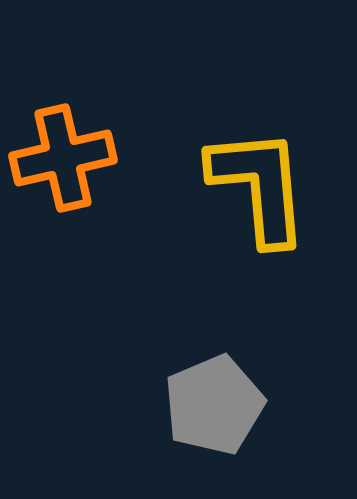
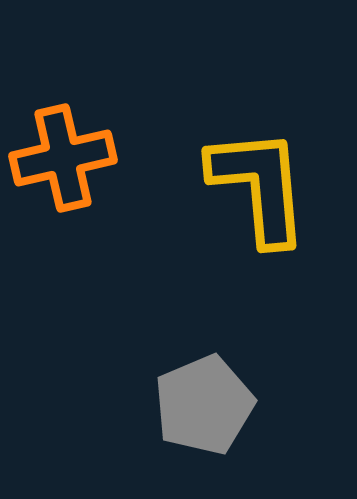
gray pentagon: moved 10 px left
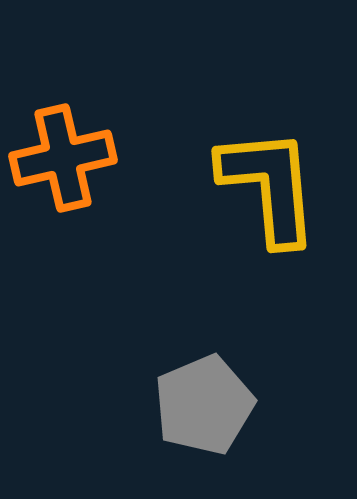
yellow L-shape: moved 10 px right
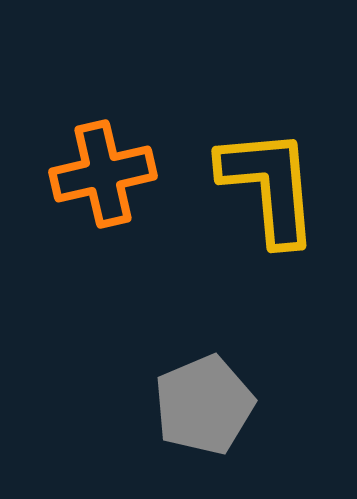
orange cross: moved 40 px right, 16 px down
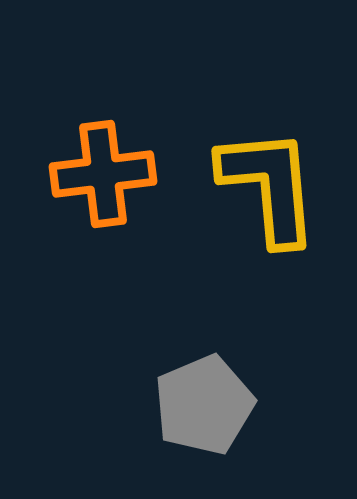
orange cross: rotated 6 degrees clockwise
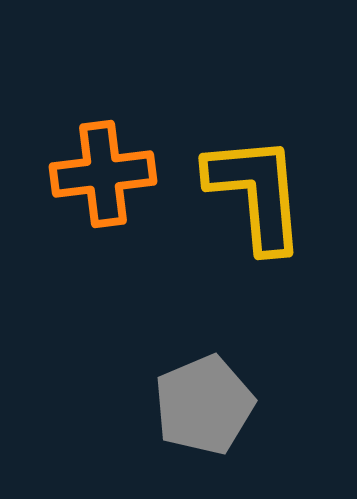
yellow L-shape: moved 13 px left, 7 px down
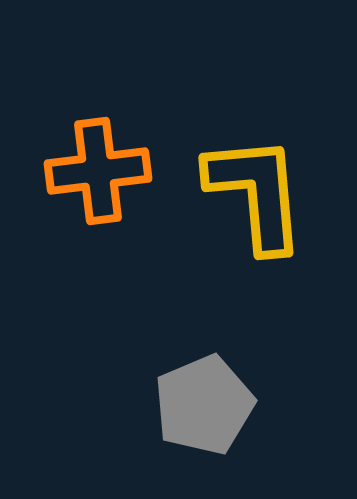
orange cross: moved 5 px left, 3 px up
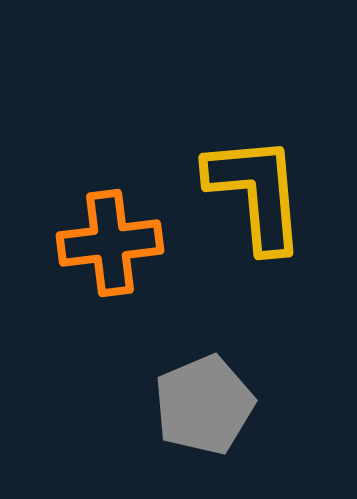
orange cross: moved 12 px right, 72 px down
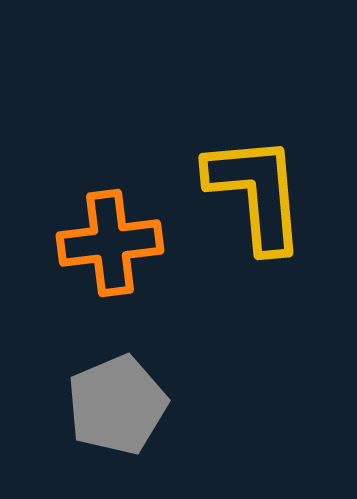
gray pentagon: moved 87 px left
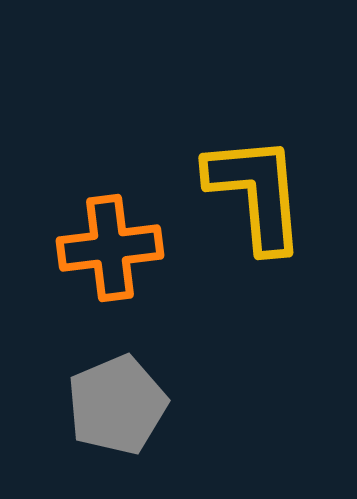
orange cross: moved 5 px down
